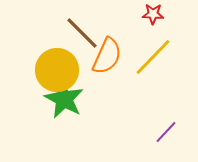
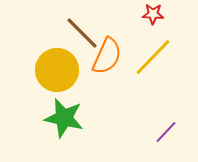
green star: moved 19 px down; rotated 15 degrees counterclockwise
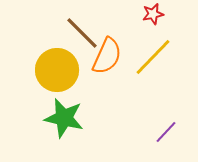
red star: rotated 15 degrees counterclockwise
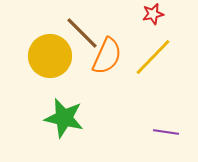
yellow circle: moved 7 px left, 14 px up
purple line: rotated 55 degrees clockwise
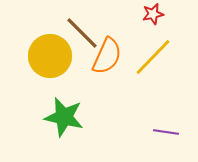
green star: moved 1 px up
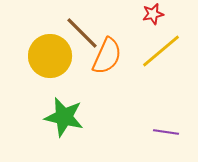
yellow line: moved 8 px right, 6 px up; rotated 6 degrees clockwise
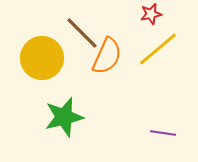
red star: moved 2 px left
yellow line: moved 3 px left, 2 px up
yellow circle: moved 8 px left, 2 px down
green star: rotated 27 degrees counterclockwise
purple line: moved 3 px left, 1 px down
